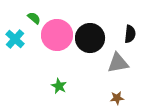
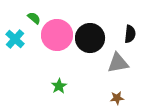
green star: rotated 14 degrees clockwise
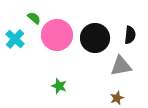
black semicircle: moved 1 px down
black circle: moved 5 px right
gray triangle: moved 3 px right, 3 px down
green star: rotated 21 degrees counterclockwise
brown star: rotated 16 degrees counterclockwise
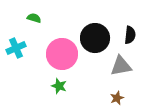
green semicircle: rotated 24 degrees counterclockwise
pink circle: moved 5 px right, 19 px down
cyan cross: moved 1 px right, 9 px down; rotated 24 degrees clockwise
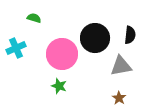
brown star: moved 2 px right; rotated 16 degrees counterclockwise
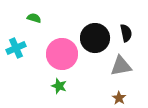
black semicircle: moved 4 px left, 2 px up; rotated 18 degrees counterclockwise
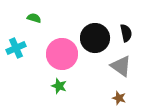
gray triangle: rotated 45 degrees clockwise
brown star: rotated 16 degrees counterclockwise
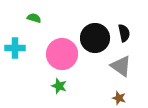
black semicircle: moved 2 px left
cyan cross: moved 1 px left; rotated 24 degrees clockwise
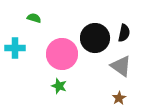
black semicircle: rotated 24 degrees clockwise
brown star: rotated 24 degrees clockwise
